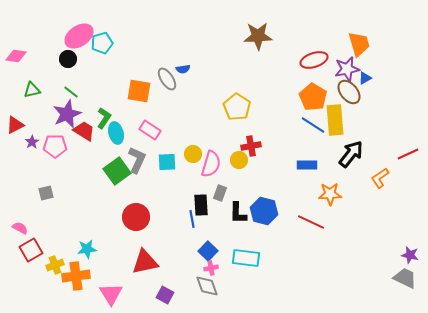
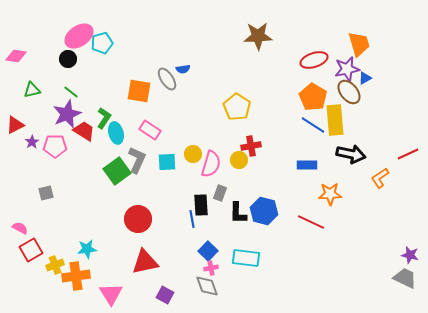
black arrow at (351, 154): rotated 64 degrees clockwise
red circle at (136, 217): moved 2 px right, 2 px down
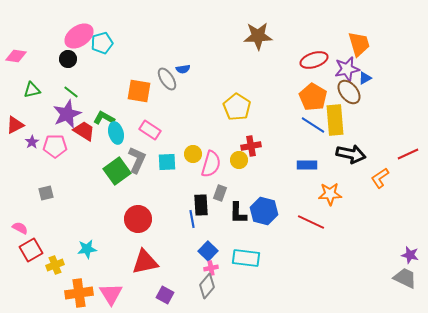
green L-shape at (104, 118): rotated 95 degrees counterclockwise
orange cross at (76, 276): moved 3 px right, 17 px down
gray diamond at (207, 286): rotated 60 degrees clockwise
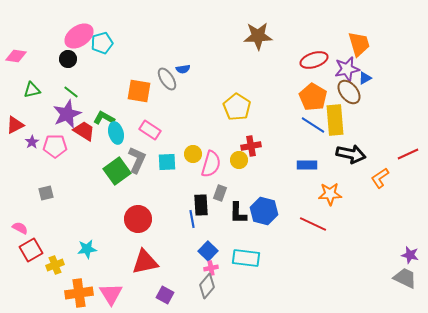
red line at (311, 222): moved 2 px right, 2 px down
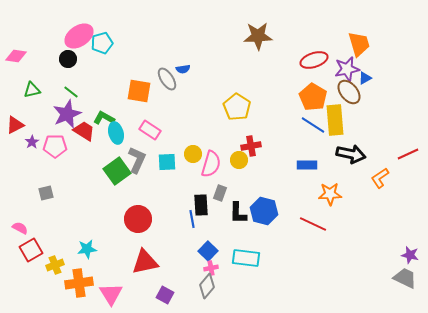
orange cross at (79, 293): moved 10 px up
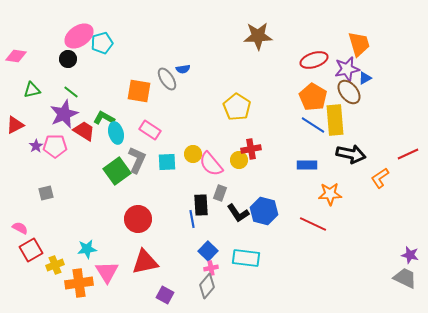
purple star at (67, 114): moved 3 px left
purple star at (32, 142): moved 4 px right, 4 px down
red cross at (251, 146): moved 3 px down
pink semicircle at (211, 164): rotated 124 degrees clockwise
black L-shape at (238, 213): rotated 35 degrees counterclockwise
pink triangle at (111, 294): moved 4 px left, 22 px up
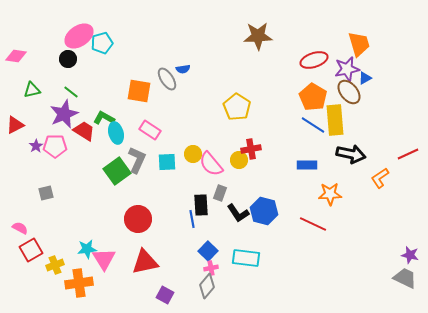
pink triangle at (107, 272): moved 3 px left, 13 px up
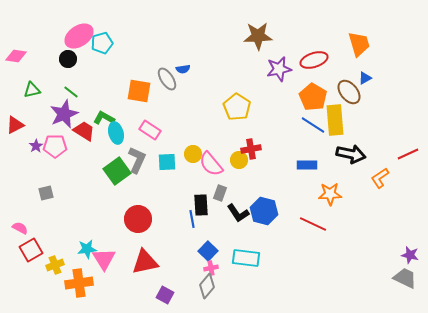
purple star at (347, 69): moved 68 px left
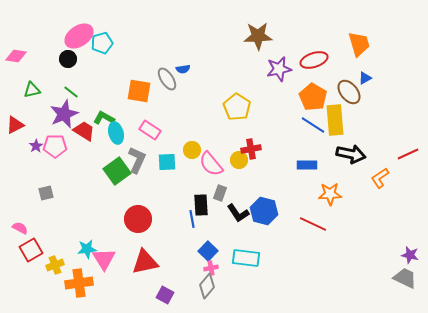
yellow circle at (193, 154): moved 1 px left, 4 px up
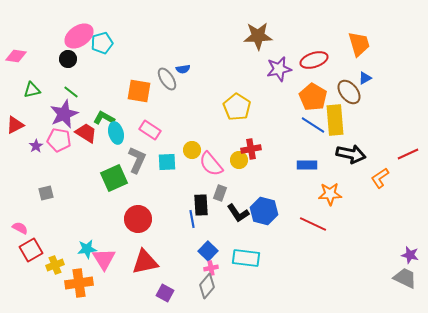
red trapezoid at (84, 131): moved 2 px right, 2 px down
pink pentagon at (55, 146): moved 4 px right, 6 px up; rotated 10 degrees clockwise
green square at (117, 171): moved 3 px left, 7 px down; rotated 12 degrees clockwise
purple square at (165, 295): moved 2 px up
